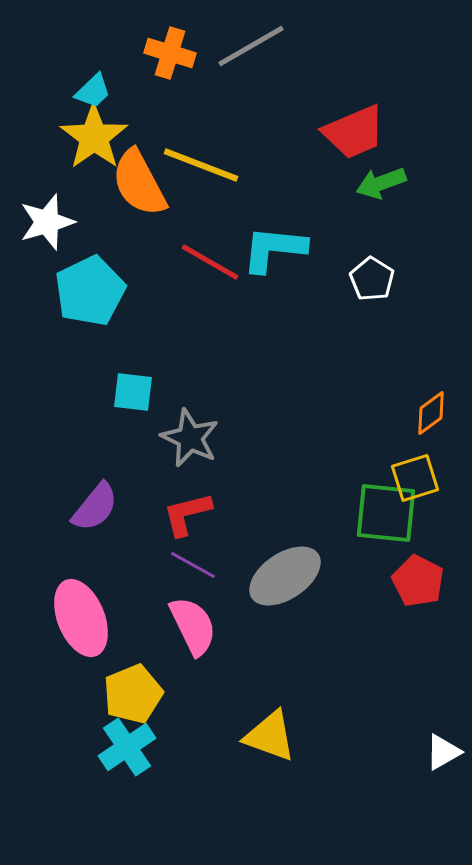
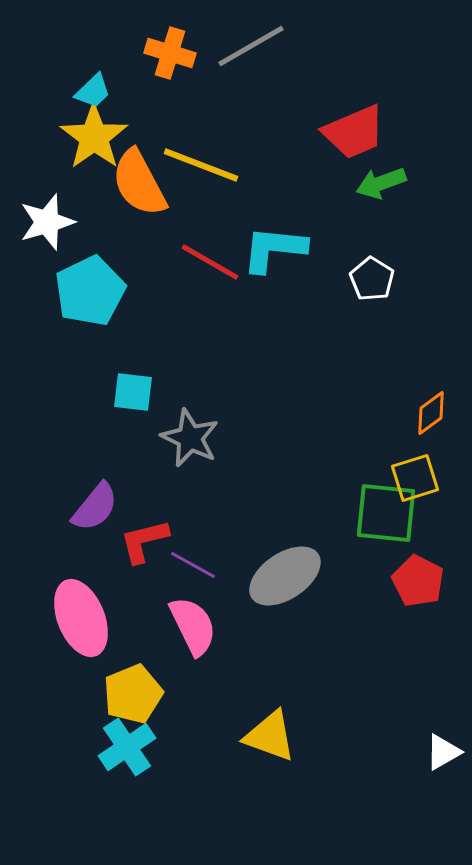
red L-shape: moved 43 px left, 27 px down
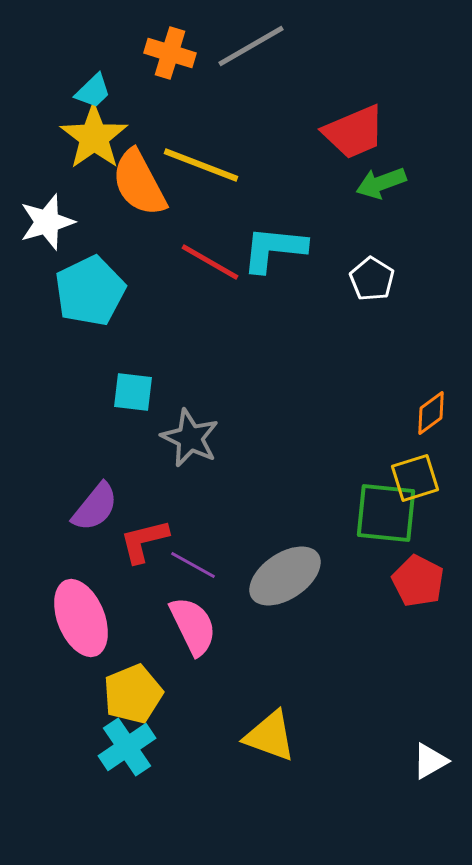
white triangle: moved 13 px left, 9 px down
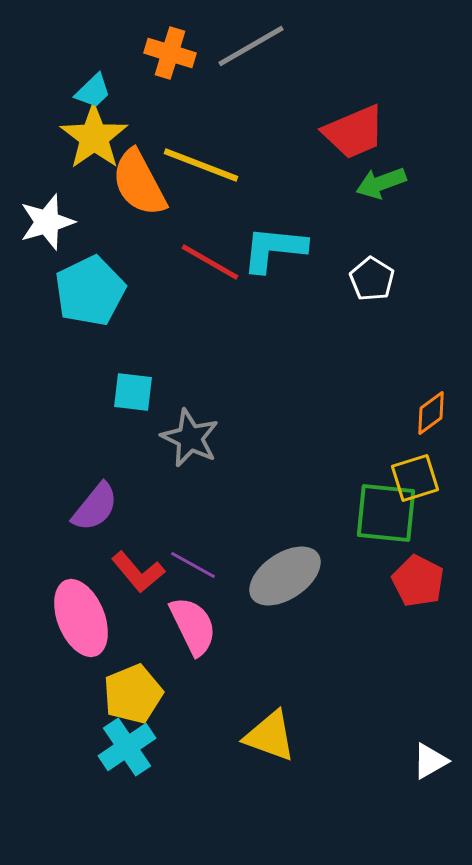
red L-shape: moved 6 px left, 31 px down; rotated 116 degrees counterclockwise
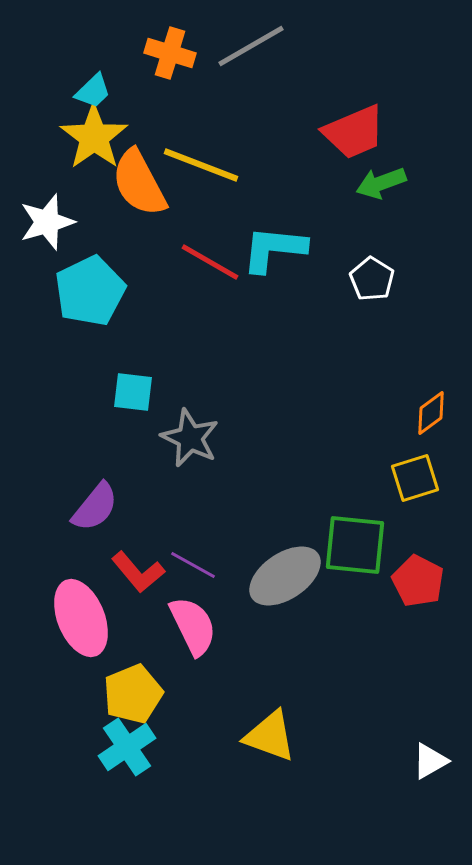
green square: moved 31 px left, 32 px down
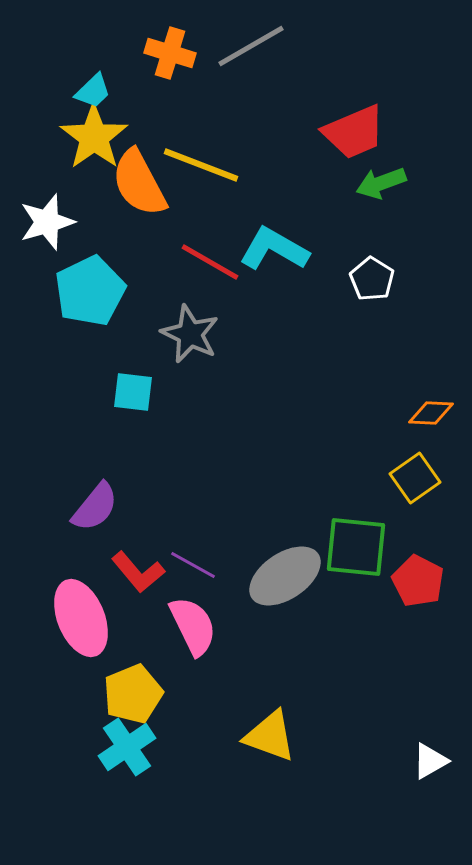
cyan L-shape: rotated 24 degrees clockwise
orange diamond: rotated 39 degrees clockwise
gray star: moved 104 px up
yellow square: rotated 18 degrees counterclockwise
green square: moved 1 px right, 2 px down
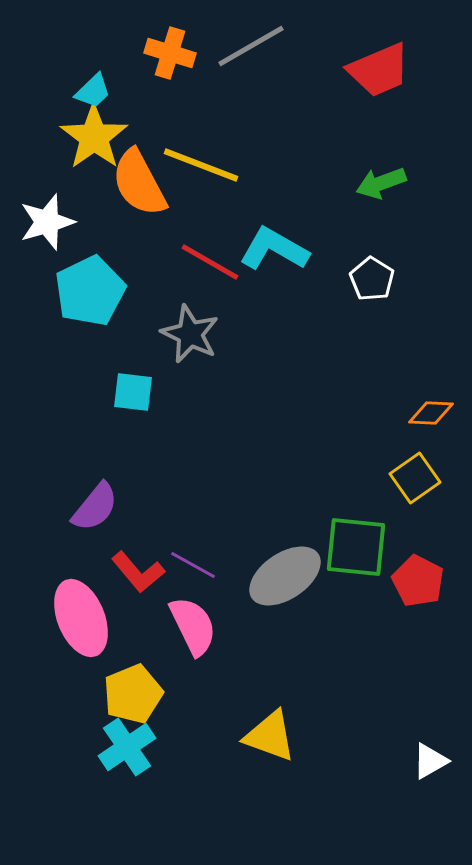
red trapezoid: moved 25 px right, 62 px up
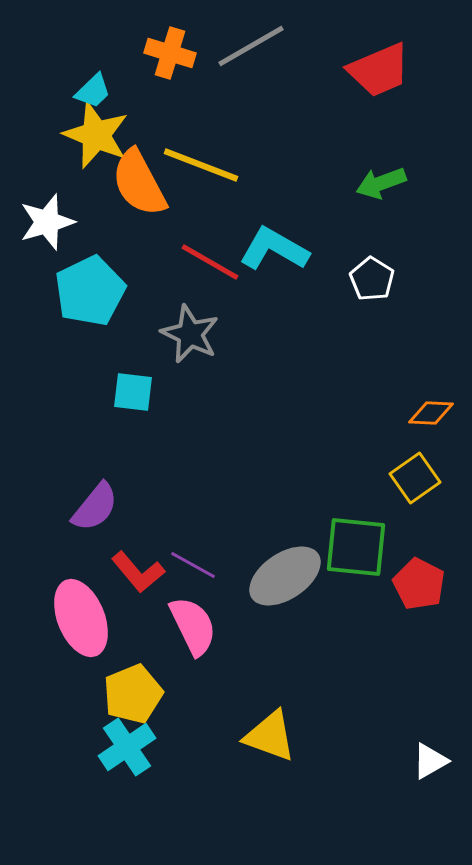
yellow star: moved 2 px right, 2 px up; rotated 14 degrees counterclockwise
red pentagon: moved 1 px right, 3 px down
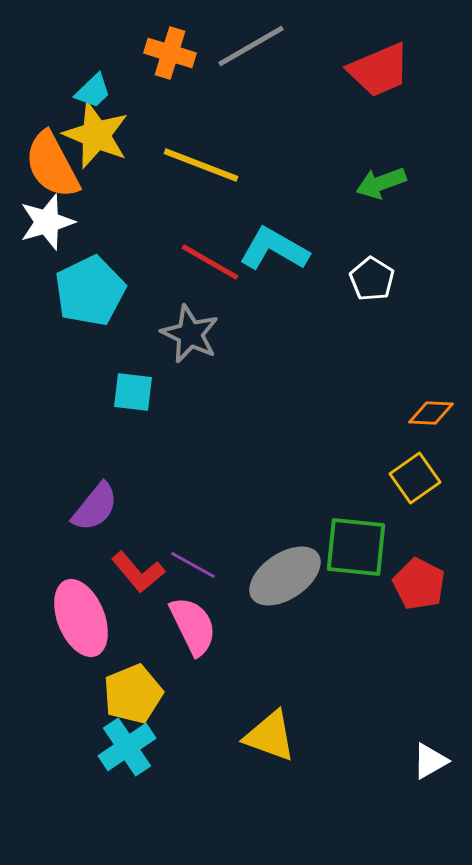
orange semicircle: moved 87 px left, 18 px up
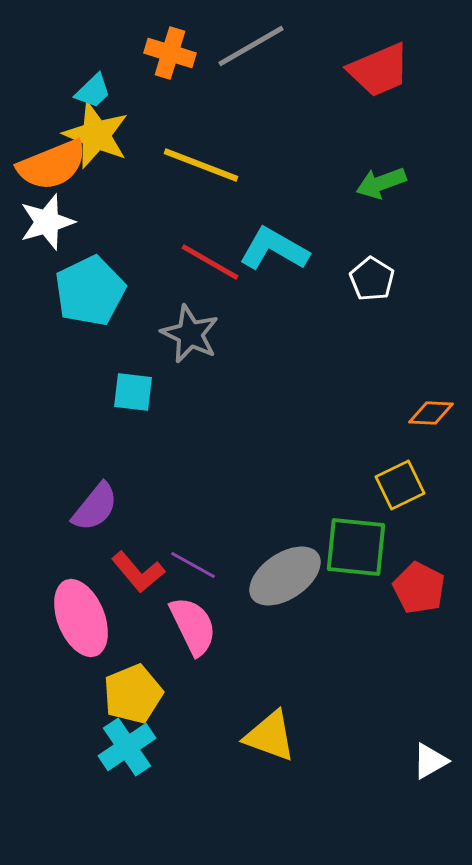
orange semicircle: rotated 84 degrees counterclockwise
yellow square: moved 15 px left, 7 px down; rotated 9 degrees clockwise
red pentagon: moved 4 px down
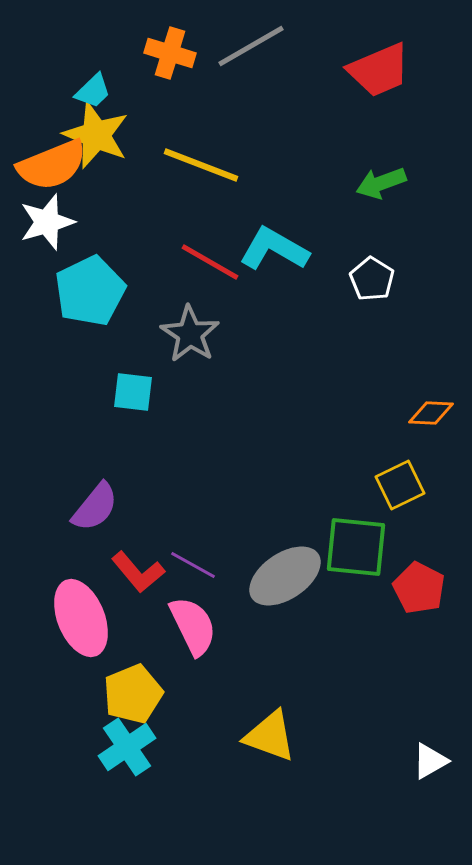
gray star: rotated 8 degrees clockwise
